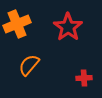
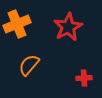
red star: rotated 8 degrees clockwise
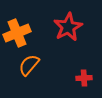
orange cross: moved 9 px down
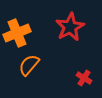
red star: moved 2 px right
red cross: rotated 35 degrees clockwise
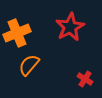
red cross: moved 1 px right, 1 px down
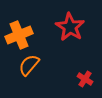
red star: rotated 12 degrees counterclockwise
orange cross: moved 2 px right, 2 px down
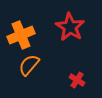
orange cross: moved 2 px right
red cross: moved 8 px left, 1 px down
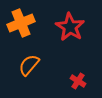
orange cross: moved 12 px up
red cross: moved 1 px right, 1 px down
